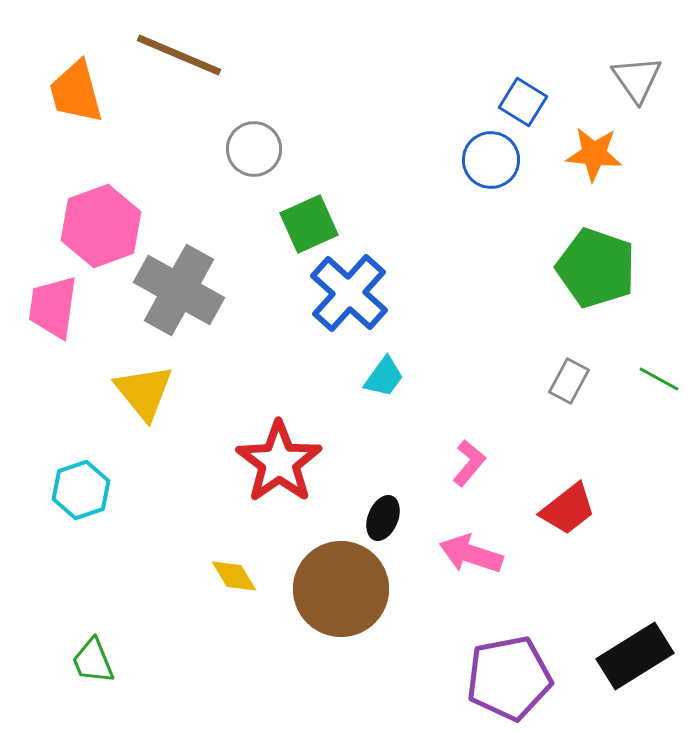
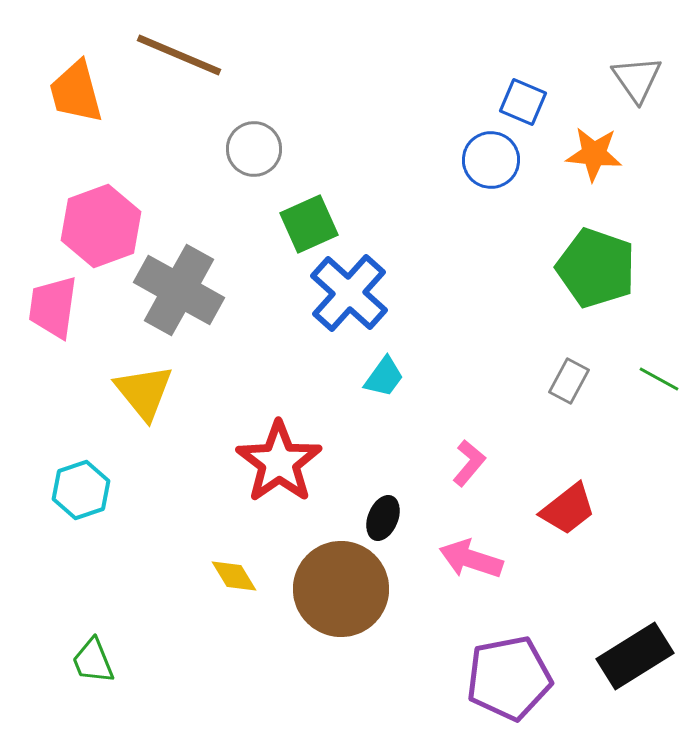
blue square: rotated 9 degrees counterclockwise
pink arrow: moved 5 px down
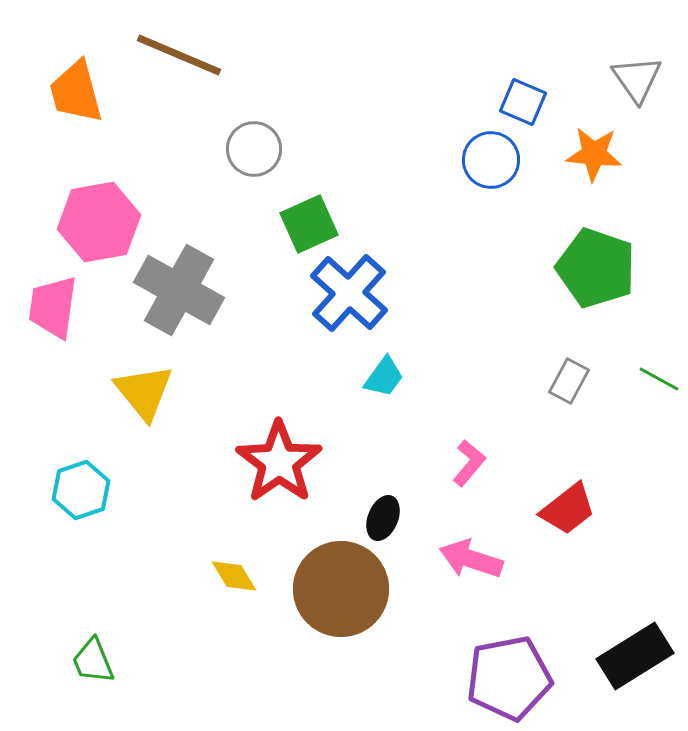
pink hexagon: moved 2 px left, 4 px up; rotated 10 degrees clockwise
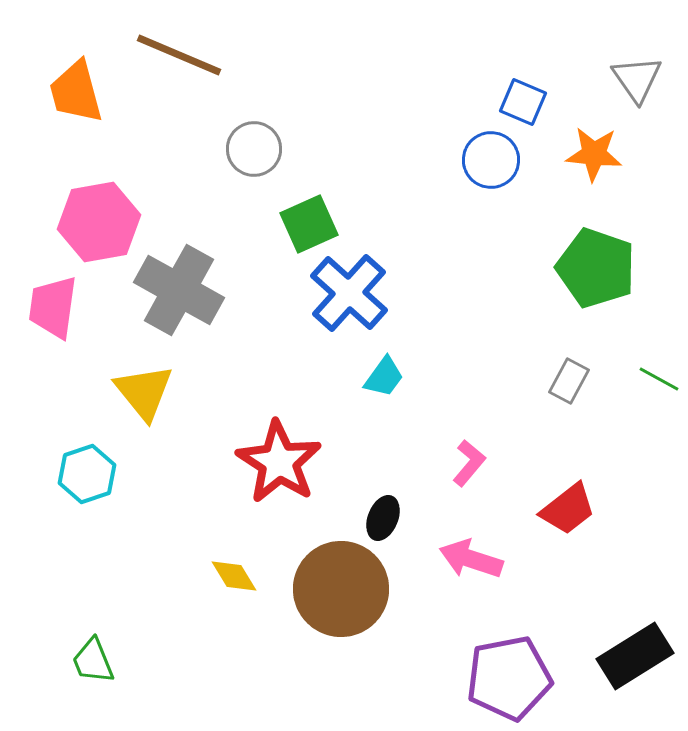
red star: rotated 4 degrees counterclockwise
cyan hexagon: moved 6 px right, 16 px up
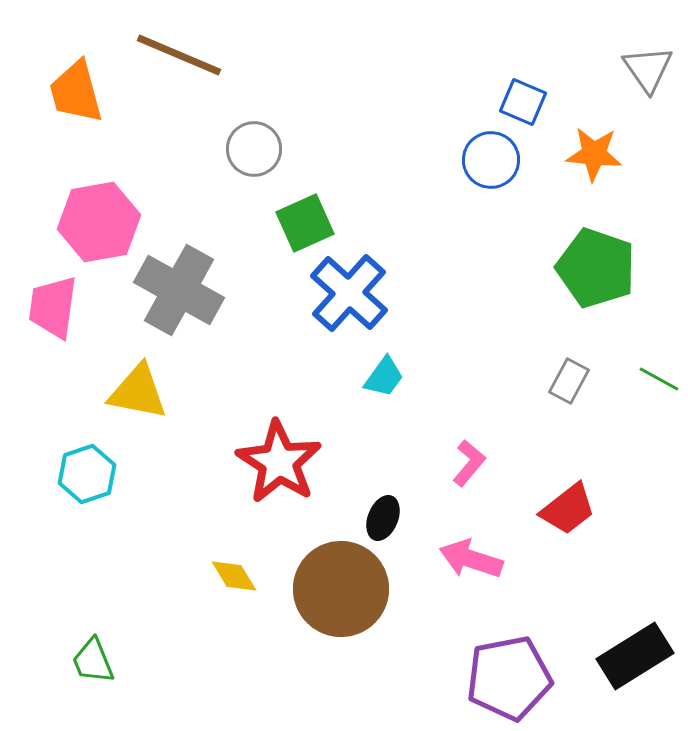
gray triangle: moved 11 px right, 10 px up
green square: moved 4 px left, 1 px up
yellow triangle: moved 6 px left; rotated 40 degrees counterclockwise
